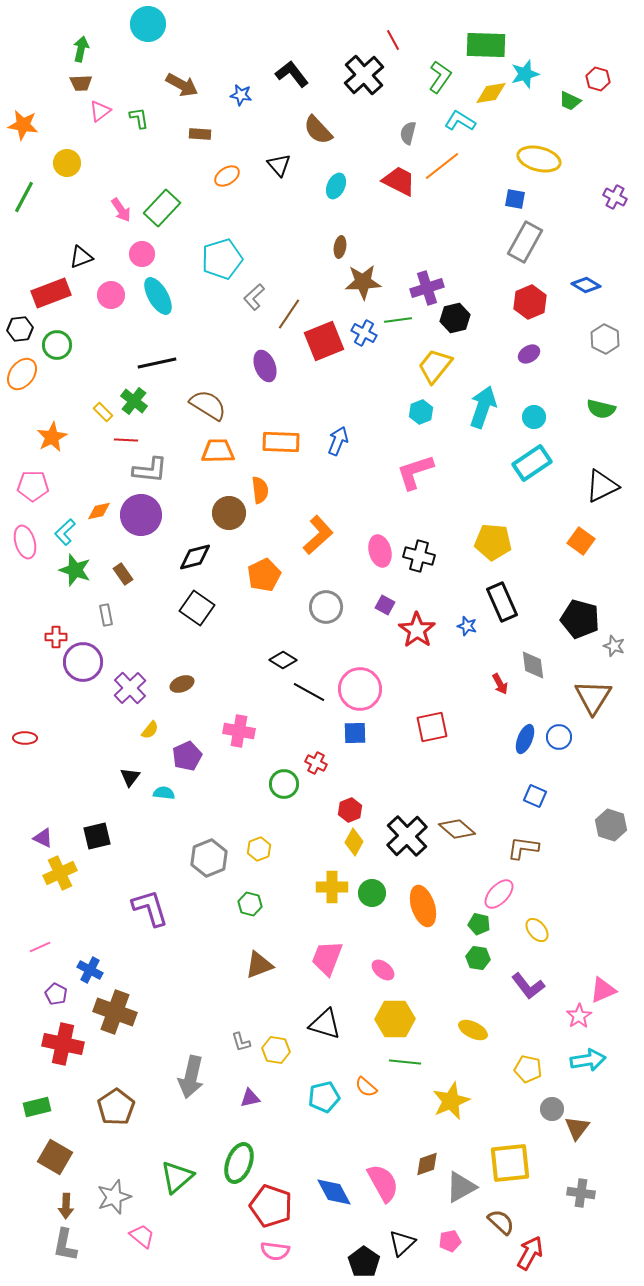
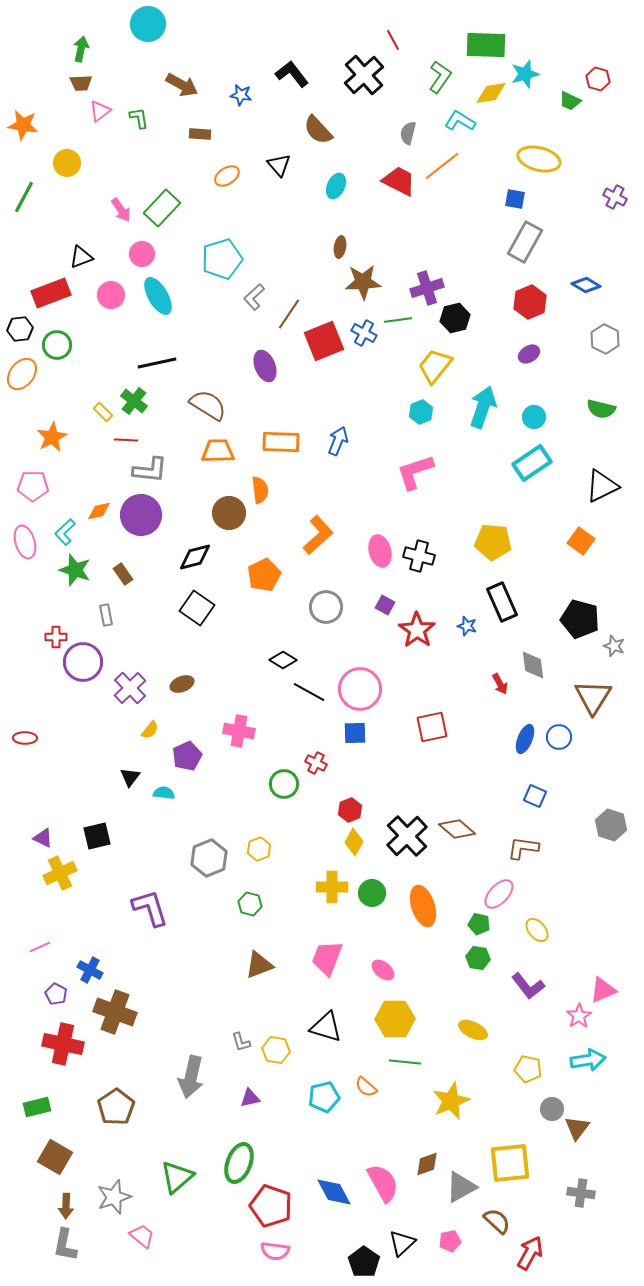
black triangle at (325, 1024): moved 1 px right, 3 px down
brown semicircle at (501, 1222): moved 4 px left, 1 px up
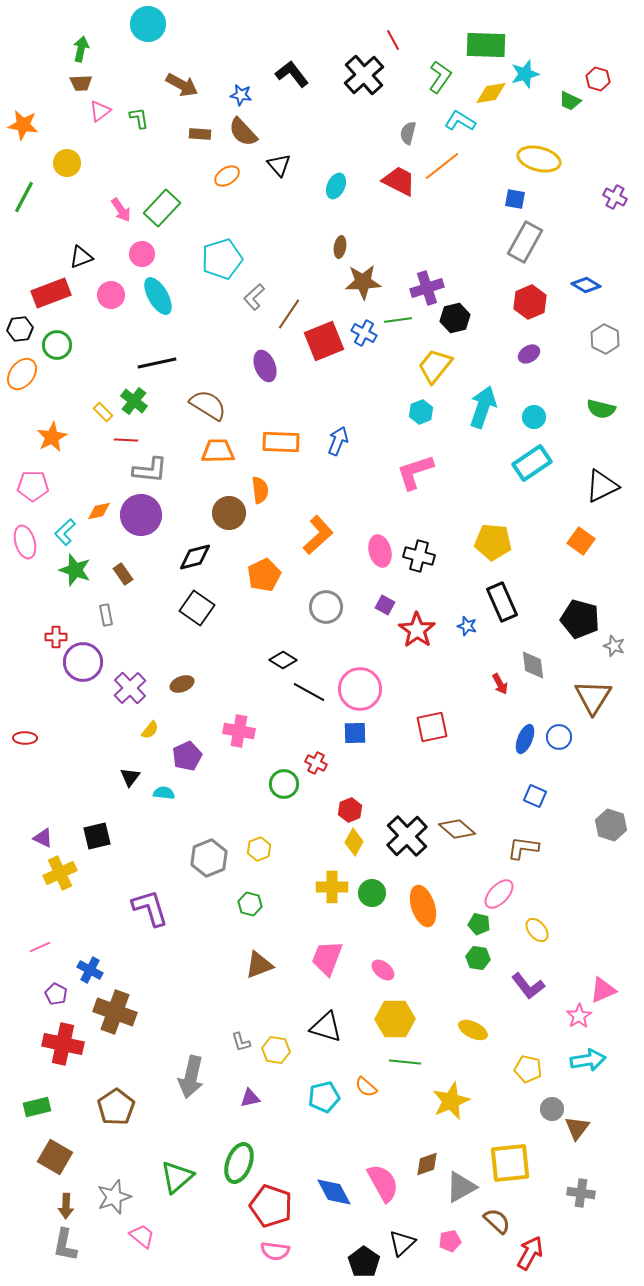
brown semicircle at (318, 130): moved 75 px left, 2 px down
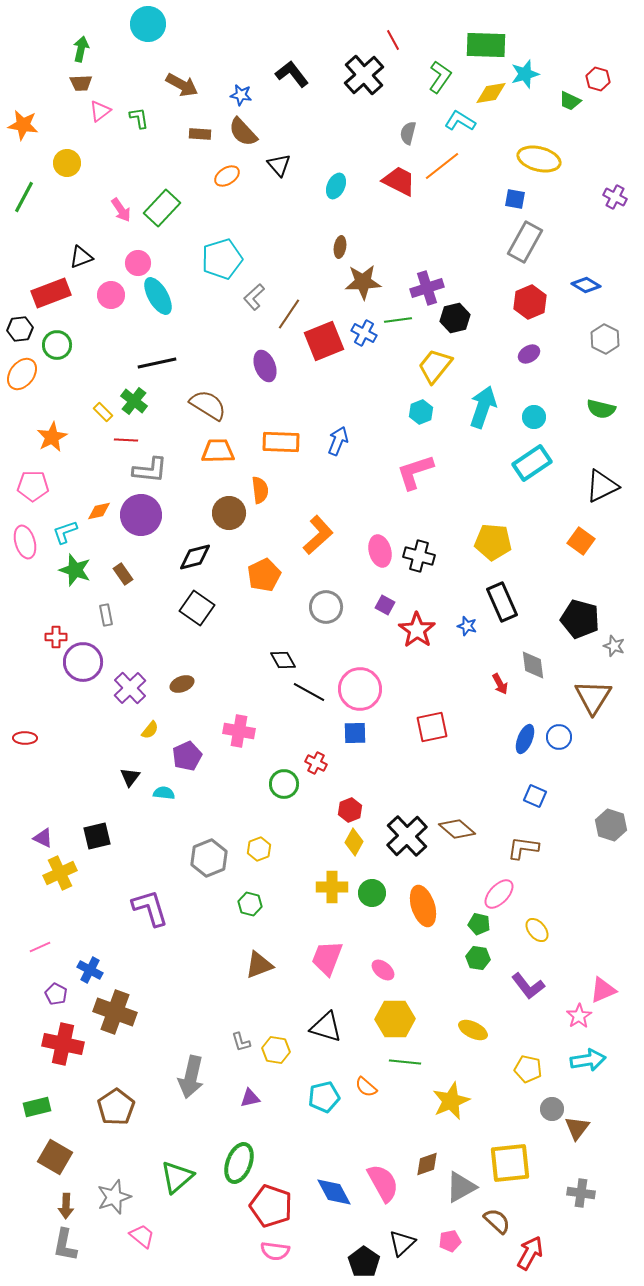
pink circle at (142, 254): moved 4 px left, 9 px down
cyan L-shape at (65, 532): rotated 24 degrees clockwise
black diamond at (283, 660): rotated 28 degrees clockwise
